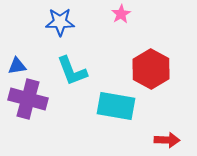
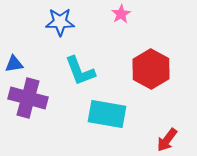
blue triangle: moved 3 px left, 2 px up
cyan L-shape: moved 8 px right
purple cross: moved 1 px up
cyan rectangle: moved 9 px left, 8 px down
red arrow: rotated 125 degrees clockwise
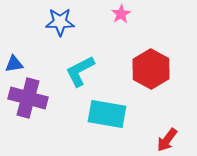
cyan L-shape: rotated 84 degrees clockwise
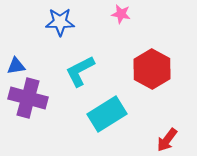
pink star: rotated 30 degrees counterclockwise
blue triangle: moved 2 px right, 2 px down
red hexagon: moved 1 px right
cyan rectangle: rotated 42 degrees counterclockwise
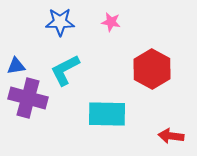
pink star: moved 10 px left, 8 px down
cyan L-shape: moved 15 px left, 1 px up
cyan rectangle: rotated 33 degrees clockwise
red arrow: moved 4 px right, 4 px up; rotated 60 degrees clockwise
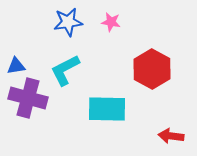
blue star: moved 8 px right; rotated 8 degrees counterclockwise
cyan rectangle: moved 5 px up
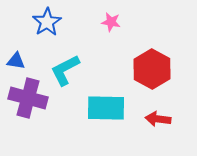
blue star: moved 21 px left; rotated 24 degrees counterclockwise
blue triangle: moved 5 px up; rotated 18 degrees clockwise
cyan rectangle: moved 1 px left, 1 px up
red arrow: moved 13 px left, 17 px up
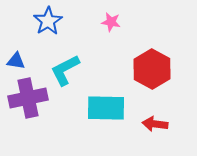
blue star: moved 1 px right, 1 px up
purple cross: rotated 27 degrees counterclockwise
red arrow: moved 3 px left, 5 px down
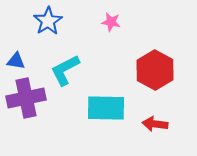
red hexagon: moved 3 px right, 1 px down
purple cross: moved 2 px left
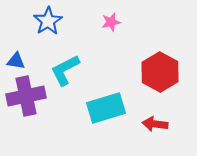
pink star: rotated 24 degrees counterclockwise
red hexagon: moved 5 px right, 2 px down
purple cross: moved 2 px up
cyan rectangle: rotated 18 degrees counterclockwise
